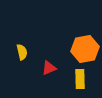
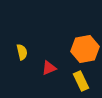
yellow rectangle: moved 1 px right, 2 px down; rotated 24 degrees counterclockwise
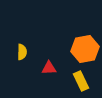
yellow semicircle: rotated 14 degrees clockwise
red triangle: rotated 21 degrees clockwise
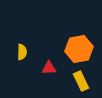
orange hexagon: moved 6 px left
